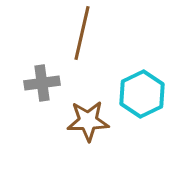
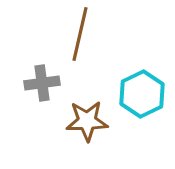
brown line: moved 2 px left, 1 px down
brown star: moved 1 px left
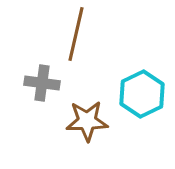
brown line: moved 4 px left
gray cross: rotated 16 degrees clockwise
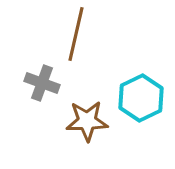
gray cross: rotated 12 degrees clockwise
cyan hexagon: moved 1 px left, 4 px down
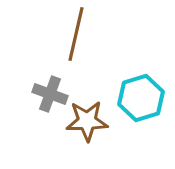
gray cross: moved 8 px right, 11 px down
cyan hexagon: rotated 9 degrees clockwise
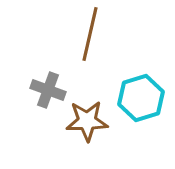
brown line: moved 14 px right
gray cross: moved 2 px left, 4 px up
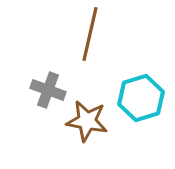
brown star: rotated 12 degrees clockwise
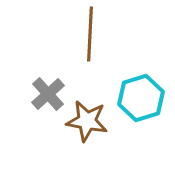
brown line: rotated 10 degrees counterclockwise
gray cross: moved 4 px down; rotated 28 degrees clockwise
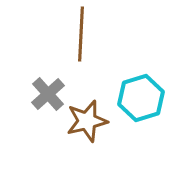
brown line: moved 9 px left
brown star: rotated 24 degrees counterclockwise
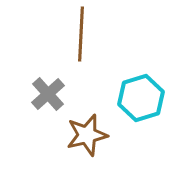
brown star: moved 14 px down
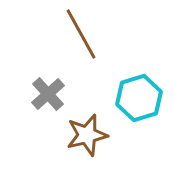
brown line: rotated 32 degrees counterclockwise
cyan hexagon: moved 2 px left
